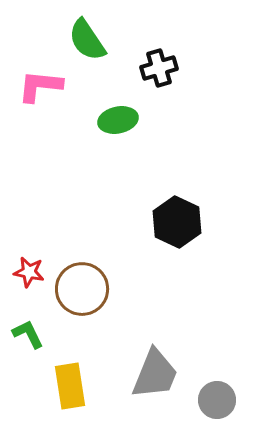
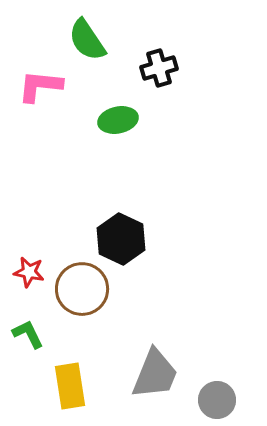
black hexagon: moved 56 px left, 17 px down
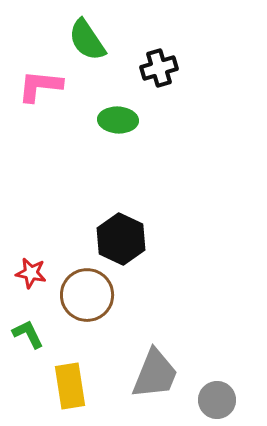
green ellipse: rotated 15 degrees clockwise
red star: moved 2 px right, 1 px down
brown circle: moved 5 px right, 6 px down
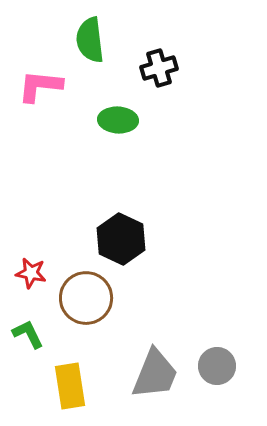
green semicircle: moved 3 px right; rotated 27 degrees clockwise
brown circle: moved 1 px left, 3 px down
gray circle: moved 34 px up
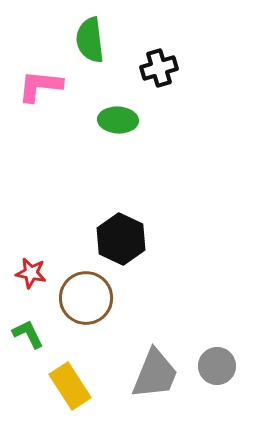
yellow rectangle: rotated 24 degrees counterclockwise
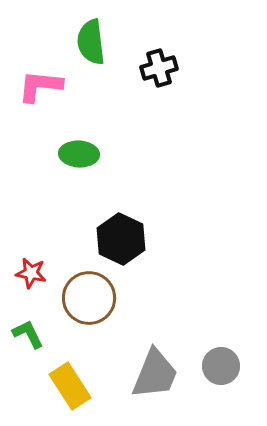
green semicircle: moved 1 px right, 2 px down
green ellipse: moved 39 px left, 34 px down
brown circle: moved 3 px right
gray circle: moved 4 px right
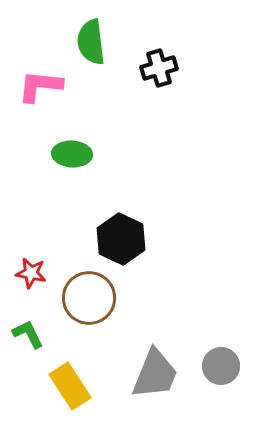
green ellipse: moved 7 px left
